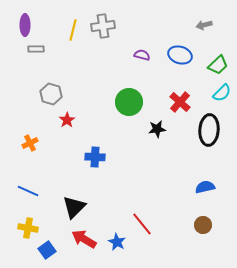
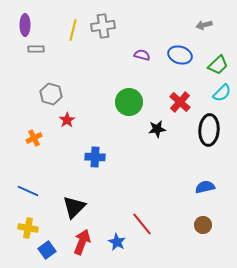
orange cross: moved 4 px right, 5 px up
red arrow: moved 2 px left, 3 px down; rotated 80 degrees clockwise
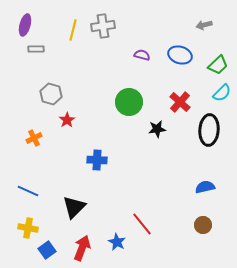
purple ellipse: rotated 15 degrees clockwise
blue cross: moved 2 px right, 3 px down
red arrow: moved 6 px down
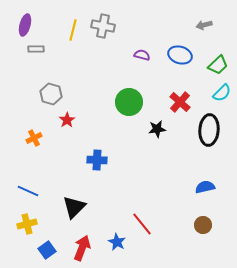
gray cross: rotated 20 degrees clockwise
yellow cross: moved 1 px left, 4 px up; rotated 24 degrees counterclockwise
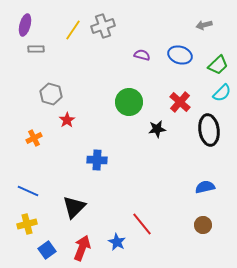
gray cross: rotated 30 degrees counterclockwise
yellow line: rotated 20 degrees clockwise
black ellipse: rotated 12 degrees counterclockwise
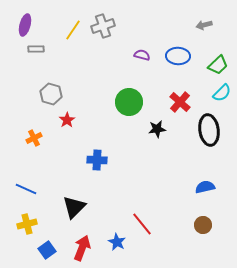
blue ellipse: moved 2 px left, 1 px down; rotated 15 degrees counterclockwise
blue line: moved 2 px left, 2 px up
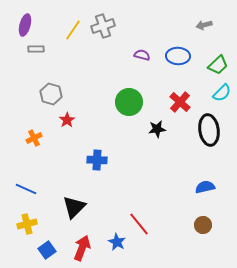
red line: moved 3 px left
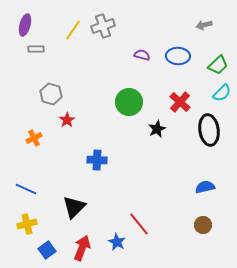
black star: rotated 18 degrees counterclockwise
